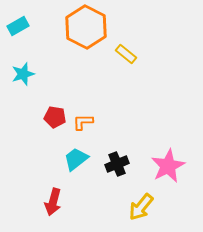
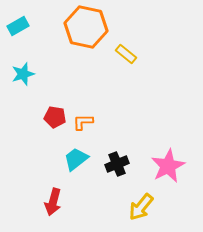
orange hexagon: rotated 15 degrees counterclockwise
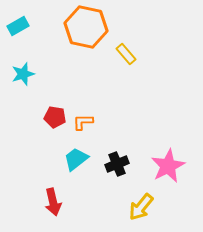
yellow rectangle: rotated 10 degrees clockwise
red arrow: rotated 28 degrees counterclockwise
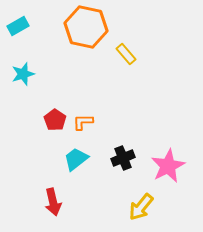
red pentagon: moved 3 px down; rotated 25 degrees clockwise
black cross: moved 6 px right, 6 px up
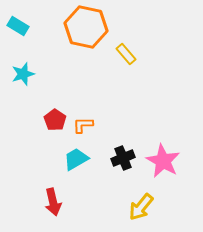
cyan rectangle: rotated 60 degrees clockwise
orange L-shape: moved 3 px down
cyan trapezoid: rotated 8 degrees clockwise
pink star: moved 5 px left, 5 px up; rotated 16 degrees counterclockwise
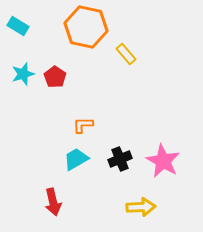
red pentagon: moved 43 px up
black cross: moved 3 px left, 1 px down
yellow arrow: rotated 132 degrees counterclockwise
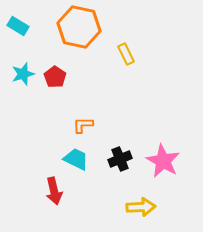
orange hexagon: moved 7 px left
yellow rectangle: rotated 15 degrees clockwise
cyan trapezoid: rotated 56 degrees clockwise
red arrow: moved 1 px right, 11 px up
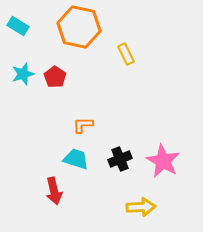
cyan trapezoid: rotated 8 degrees counterclockwise
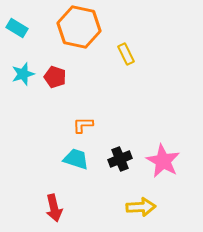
cyan rectangle: moved 1 px left, 2 px down
red pentagon: rotated 15 degrees counterclockwise
red arrow: moved 17 px down
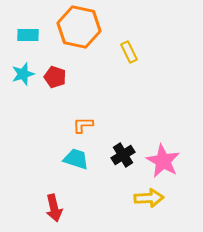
cyan rectangle: moved 11 px right, 7 px down; rotated 30 degrees counterclockwise
yellow rectangle: moved 3 px right, 2 px up
black cross: moved 3 px right, 4 px up; rotated 10 degrees counterclockwise
yellow arrow: moved 8 px right, 9 px up
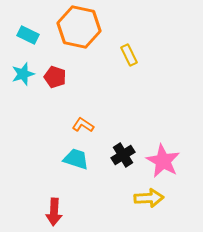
cyan rectangle: rotated 25 degrees clockwise
yellow rectangle: moved 3 px down
orange L-shape: rotated 35 degrees clockwise
red arrow: moved 4 px down; rotated 16 degrees clockwise
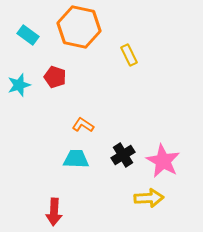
cyan rectangle: rotated 10 degrees clockwise
cyan star: moved 4 px left, 11 px down
cyan trapezoid: rotated 16 degrees counterclockwise
